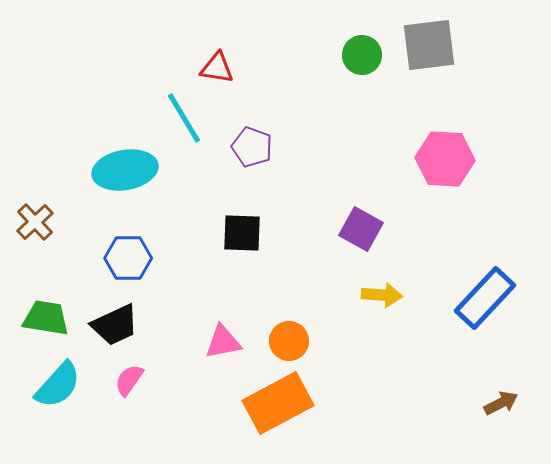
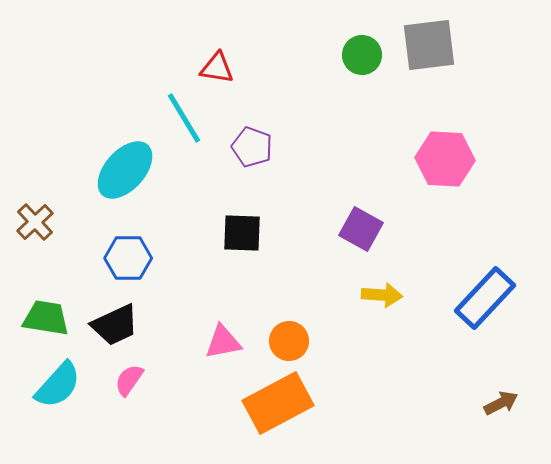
cyan ellipse: rotated 38 degrees counterclockwise
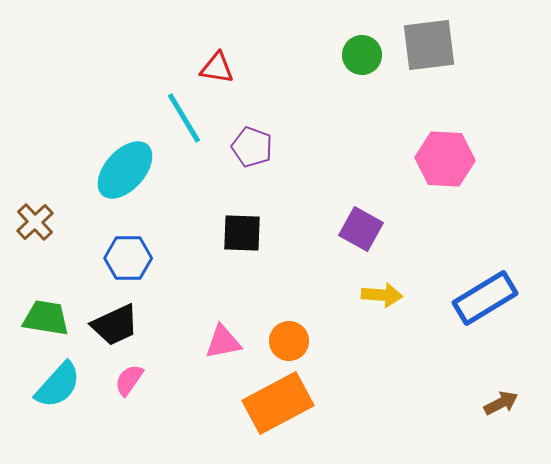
blue rectangle: rotated 16 degrees clockwise
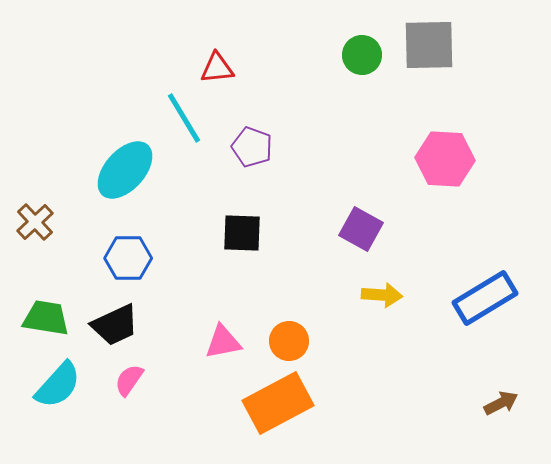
gray square: rotated 6 degrees clockwise
red triangle: rotated 15 degrees counterclockwise
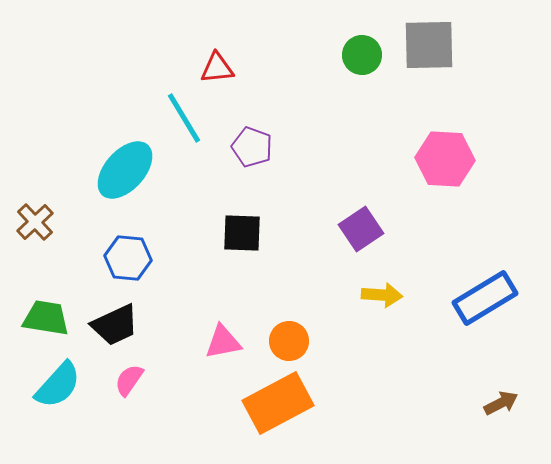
purple square: rotated 27 degrees clockwise
blue hexagon: rotated 6 degrees clockwise
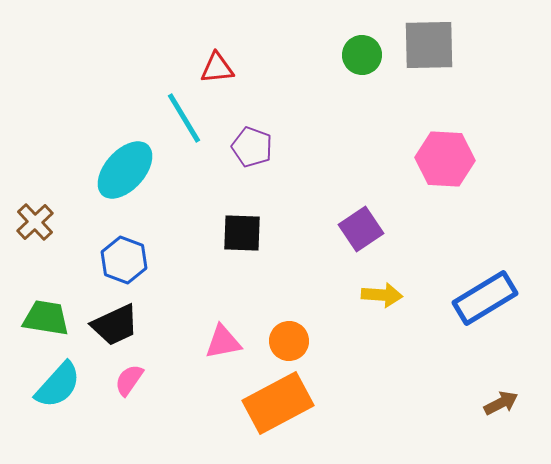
blue hexagon: moved 4 px left, 2 px down; rotated 15 degrees clockwise
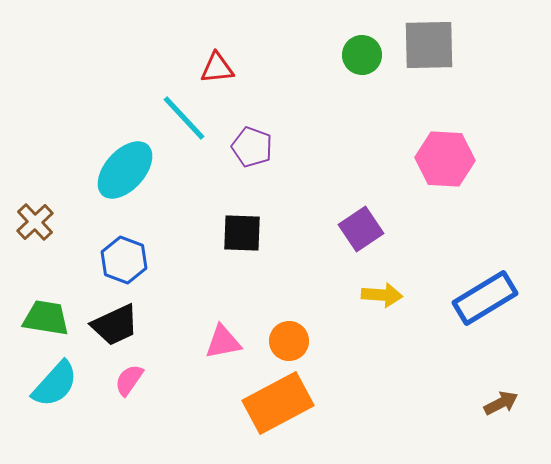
cyan line: rotated 12 degrees counterclockwise
cyan semicircle: moved 3 px left, 1 px up
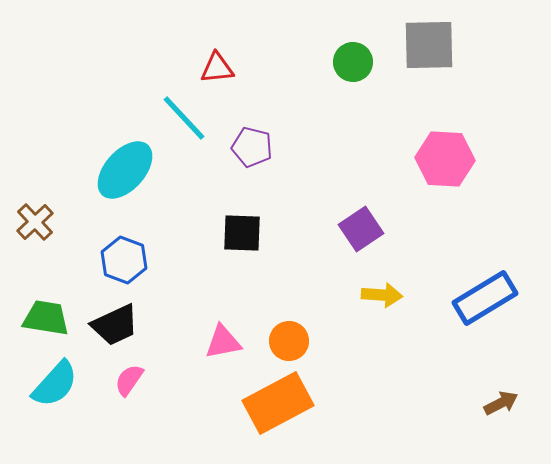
green circle: moved 9 px left, 7 px down
purple pentagon: rotated 6 degrees counterclockwise
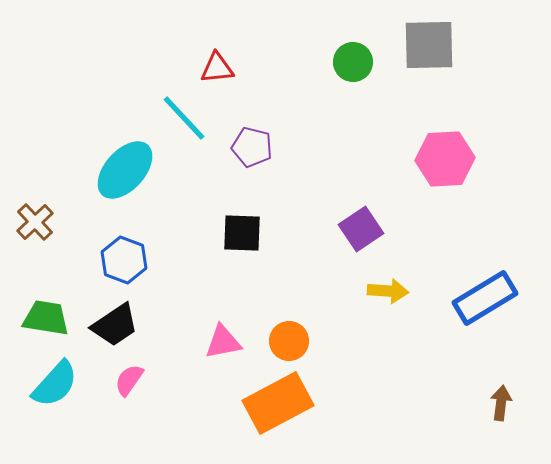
pink hexagon: rotated 6 degrees counterclockwise
yellow arrow: moved 6 px right, 4 px up
black trapezoid: rotated 9 degrees counterclockwise
brown arrow: rotated 56 degrees counterclockwise
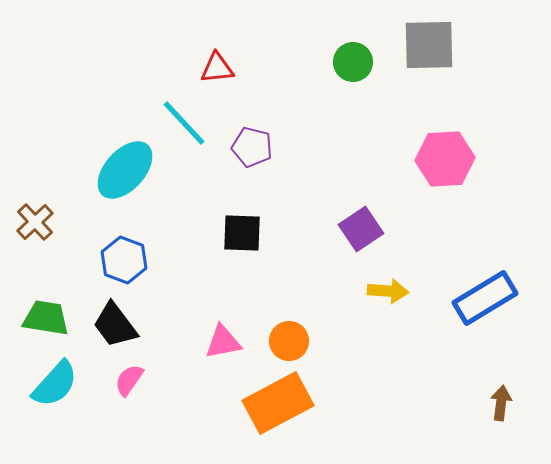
cyan line: moved 5 px down
black trapezoid: rotated 87 degrees clockwise
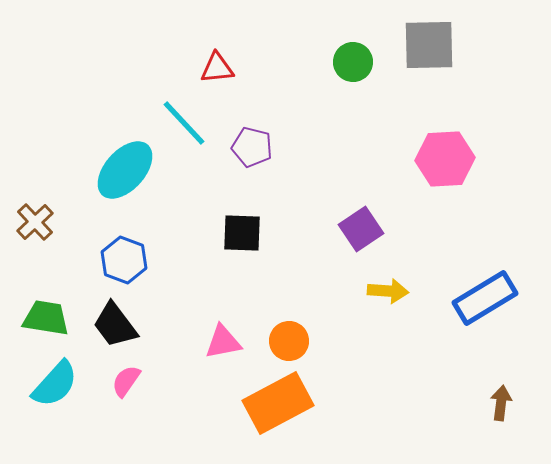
pink semicircle: moved 3 px left, 1 px down
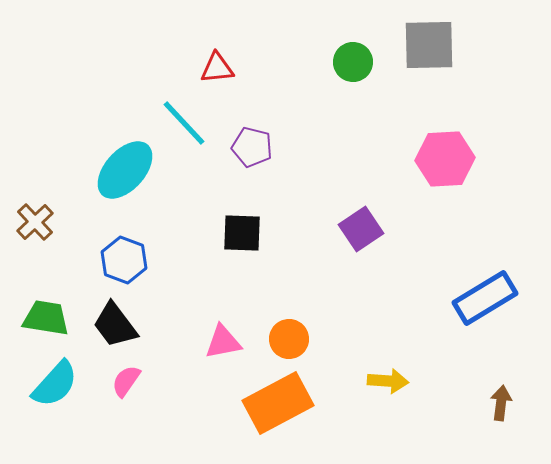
yellow arrow: moved 90 px down
orange circle: moved 2 px up
